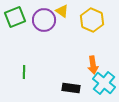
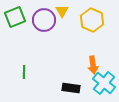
yellow triangle: rotated 24 degrees clockwise
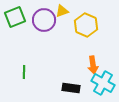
yellow triangle: rotated 40 degrees clockwise
yellow hexagon: moved 6 px left, 5 px down
cyan cross: moved 1 px left; rotated 10 degrees counterclockwise
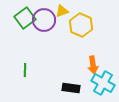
green square: moved 10 px right, 1 px down; rotated 15 degrees counterclockwise
yellow hexagon: moved 5 px left
green line: moved 1 px right, 2 px up
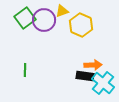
orange arrow: rotated 84 degrees counterclockwise
cyan cross: rotated 10 degrees clockwise
black rectangle: moved 14 px right, 12 px up
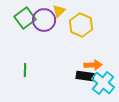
yellow triangle: moved 3 px left; rotated 24 degrees counterclockwise
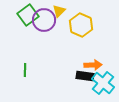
green square: moved 3 px right, 3 px up
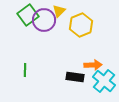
yellow hexagon: rotated 15 degrees clockwise
black rectangle: moved 10 px left, 1 px down
cyan cross: moved 1 px right, 2 px up
